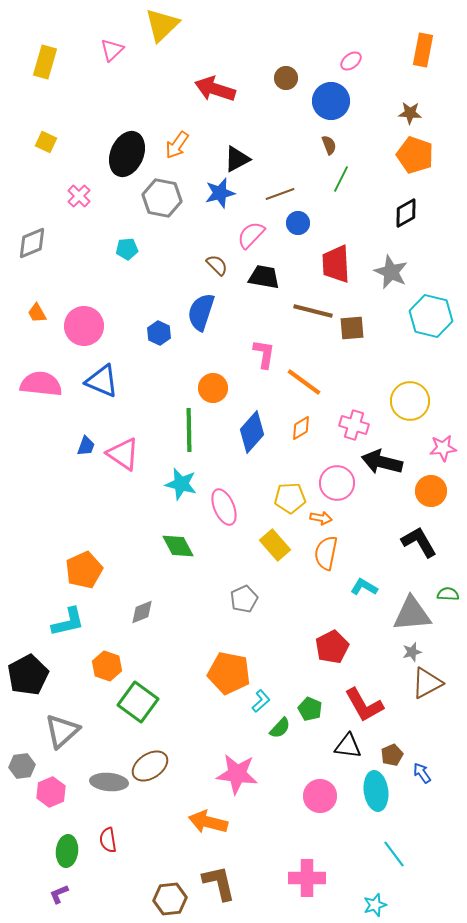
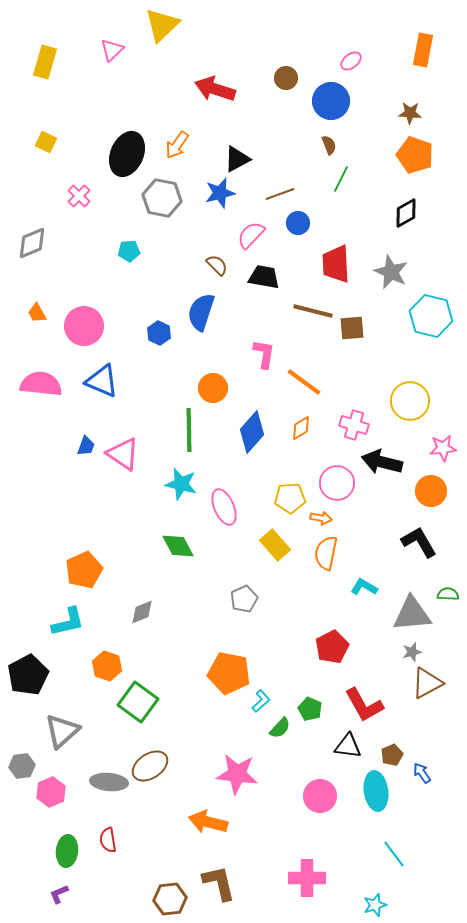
cyan pentagon at (127, 249): moved 2 px right, 2 px down
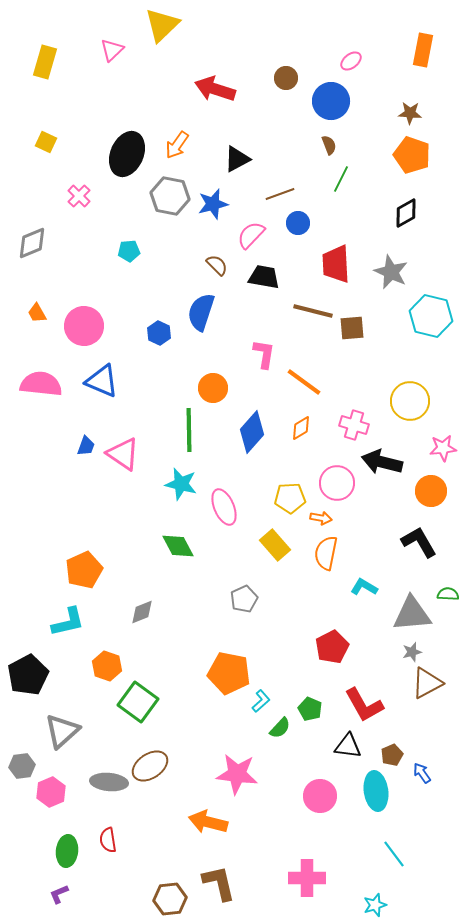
orange pentagon at (415, 155): moved 3 px left
blue star at (220, 193): moved 7 px left, 11 px down
gray hexagon at (162, 198): moved 8 px right, 2 px up
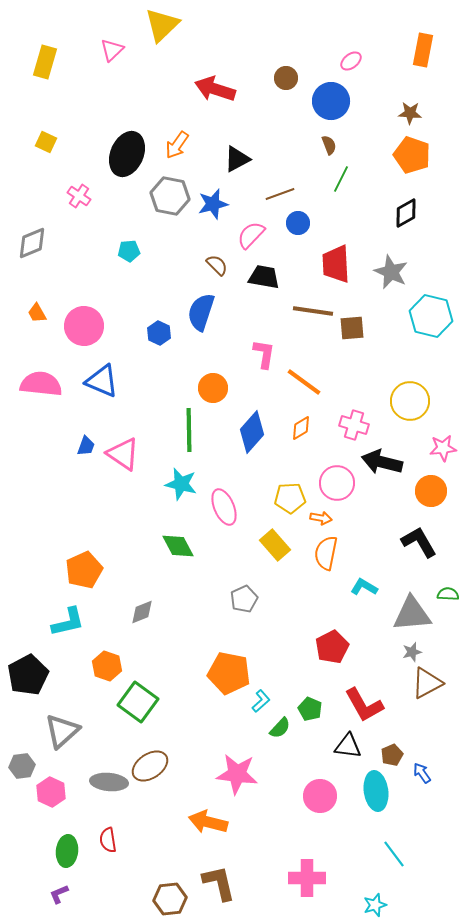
pink cross at (79, 196): rotated 10 degrees counterclockwise
brown line at (313, 311): rotated 6 degrees counterclockwise
pink hexagon at (51, 792): rotated 12 degrees counterclockwise
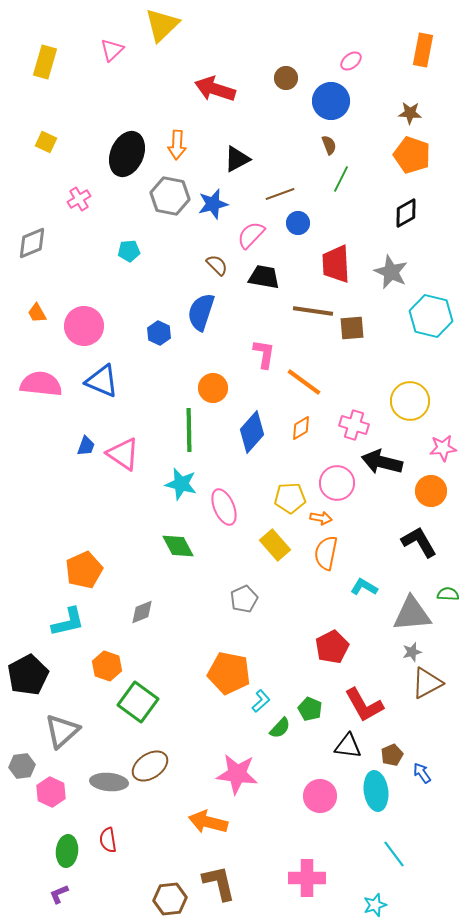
orange arrow at (177, 145): rotated 32 degrees counterclockwise
pink cross at (79, 196): moved 3 px down; rotated 25 degrees clockwise
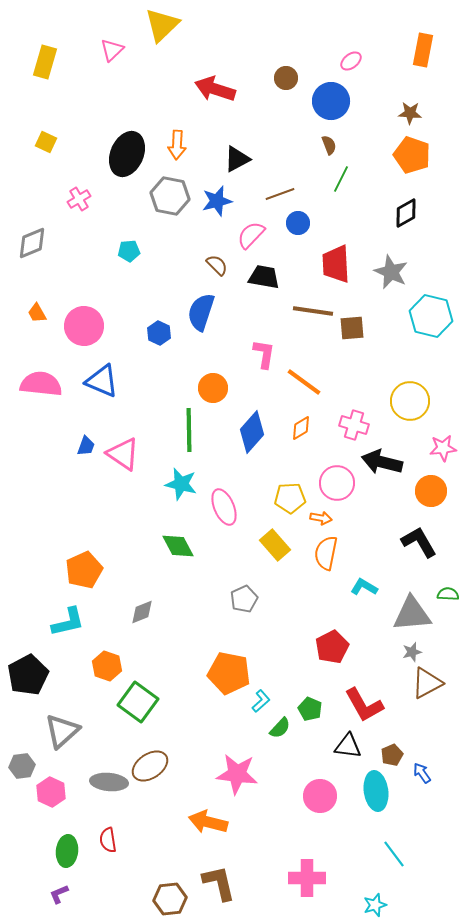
blue star at (213, 204): moved 4 px right, 3 px up
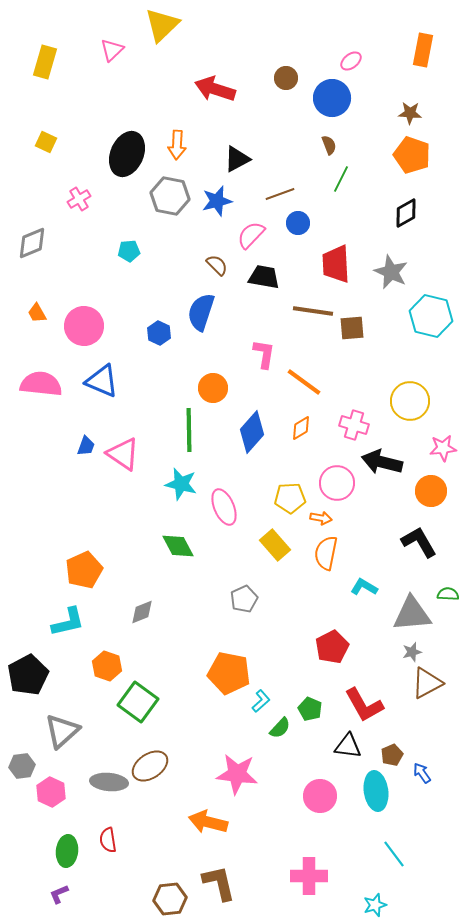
blue circle at (331, 101): moved 1 px right, 3 px up
pink cross at (307, 878): moved 2 px right, 2 px up
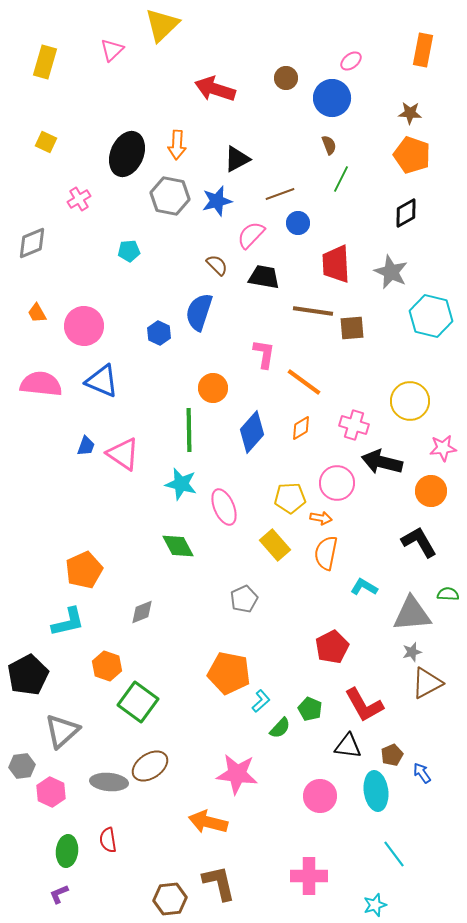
blue semicircle at (201, 312): moved 2 px left
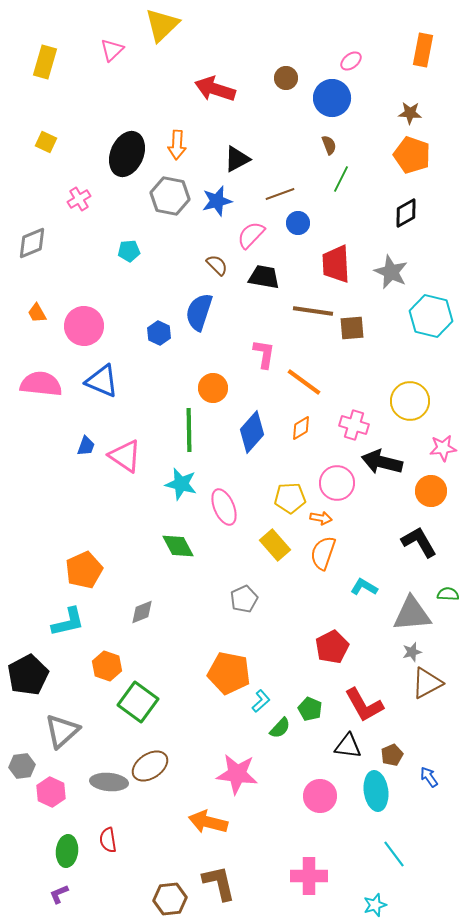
pink triangle at (123, 454): moved 2 px right, 2 px down
orange semicircle at (326, 553): moved 3 px left; rotated 8 degrees clockwise
blue arrow at (422, 773): moved 7 px right, 4 px down
